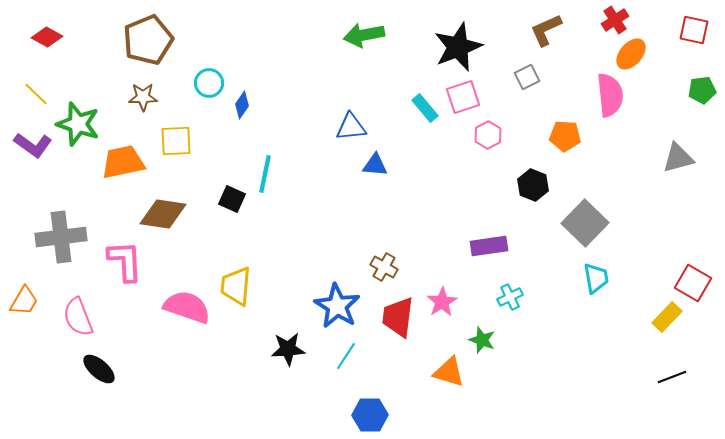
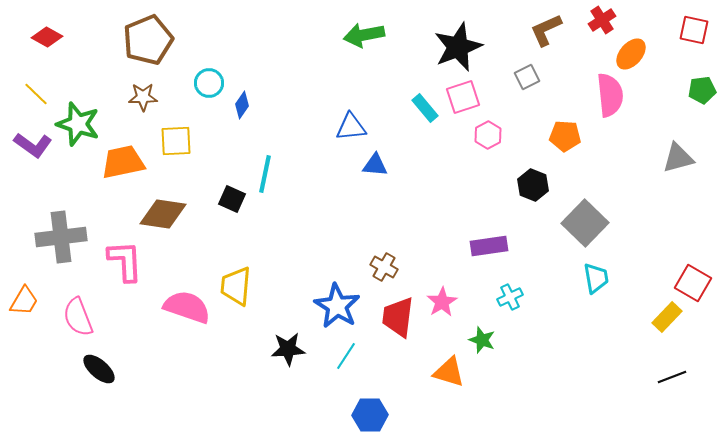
red cross at (615, 20): moved 13 px left
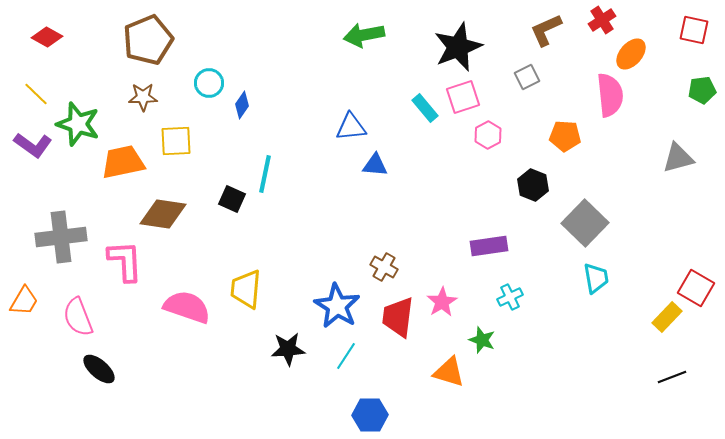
red square at (693, 283): moved 3 px right, 5 px down
yellow trapezoid at (236, 286): moved 10 px right, 3 px down
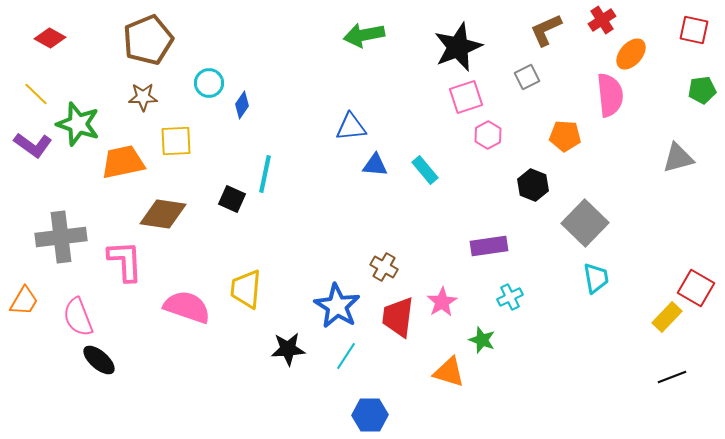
red diamond at (47, 37): moved 3 px right, 1 px down
pink square at (463, 97): moved 3 px right
cyan rectangle at (425, 108): moved 62 px down
black ellipse at (99, 369): moved 9 px up
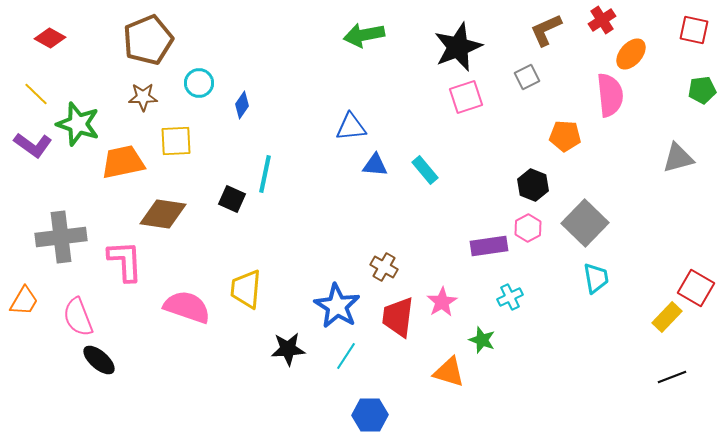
cyan circle at (209, 83): moved 10 px left
pink hexagon at (488, 135): moved 40 px right, 93 px down
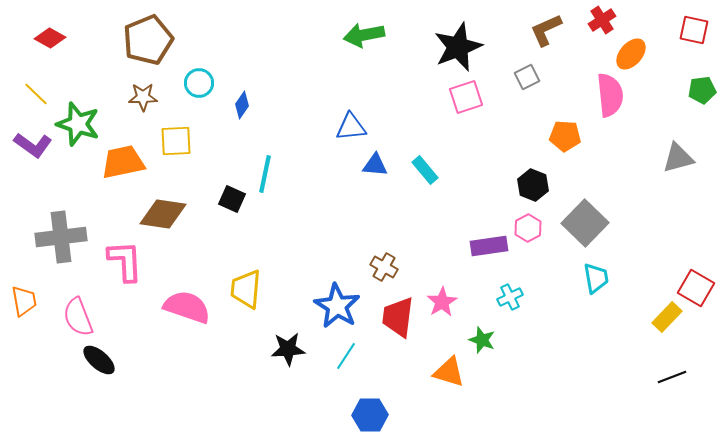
orange trapezoid at (24, 301): rotated 40 degrees counterclockwise
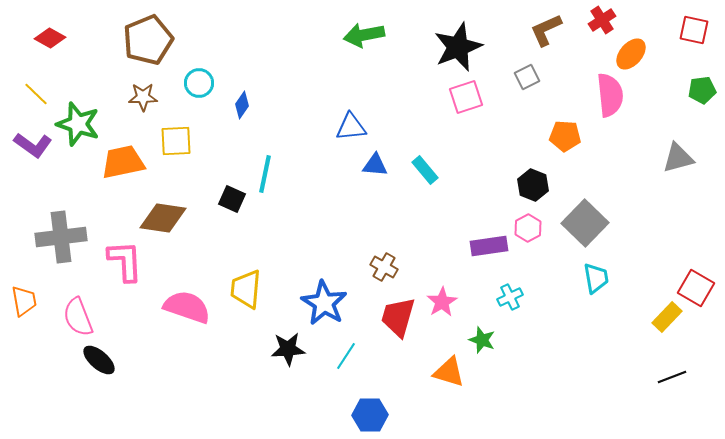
brown diamond at (163, 214): moved 4 px down
blue star at (337, 306): moved 13 px left, 3 px up
red trapezoid at (398, 317): rotated 9 degrees clockwise
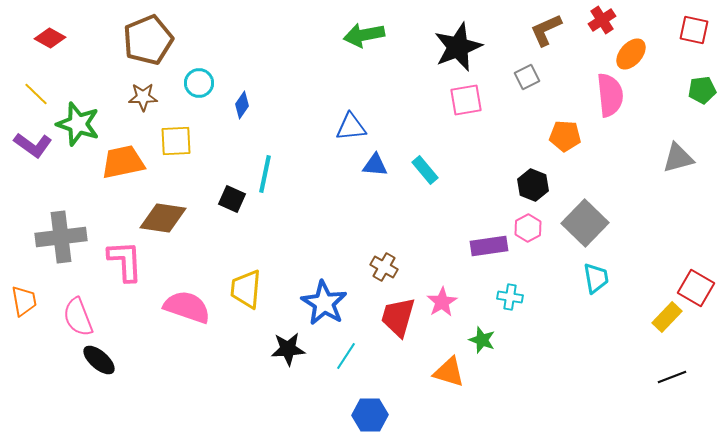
pink square at (466, 97): moved 3 px down; rotated 8 degrees clockwise
cyan cross at (510, 297): rotated 35 degrees clockwise
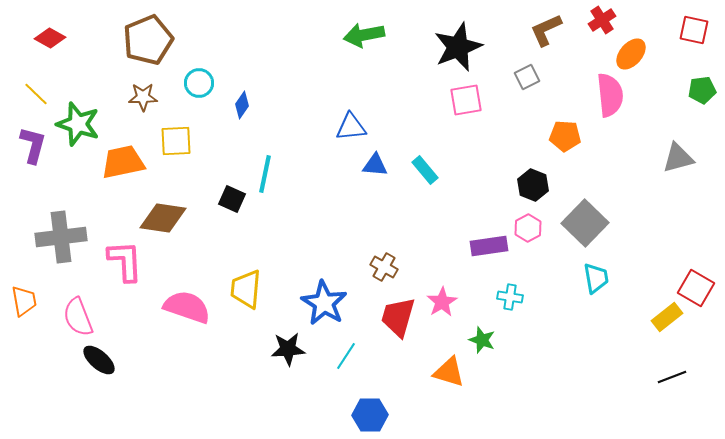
purple L-shape at (33, 145): rotated 111 degrees counterclockwise
yellow rectangle at (667, 317): rotated 8 degrees clockwise
